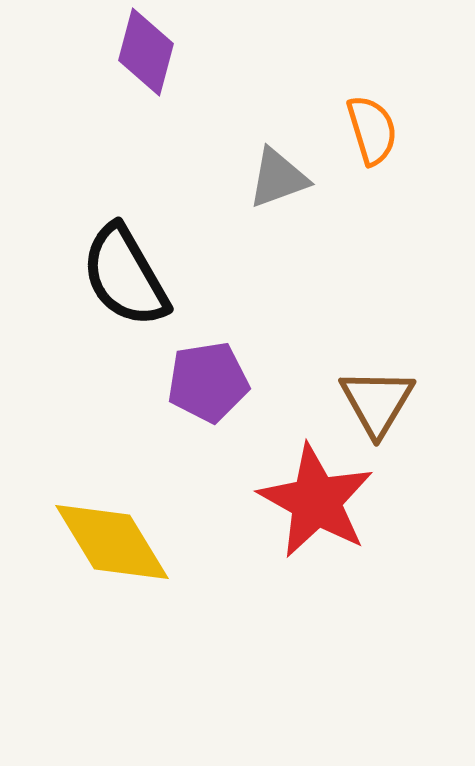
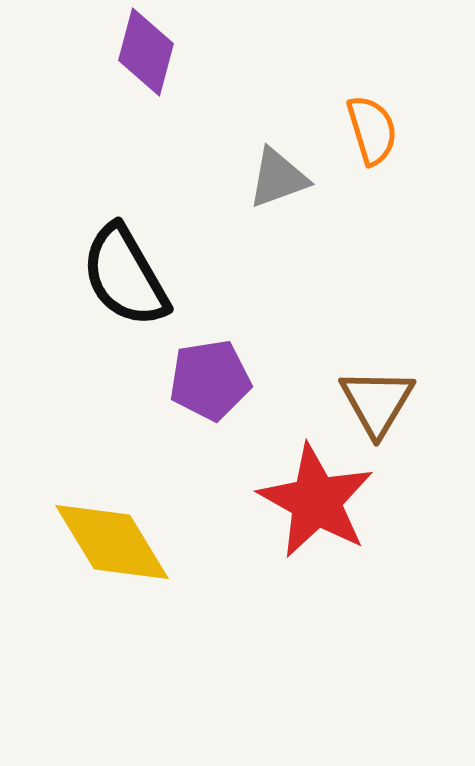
purple pentagon: moved 2 px right, 2 px up
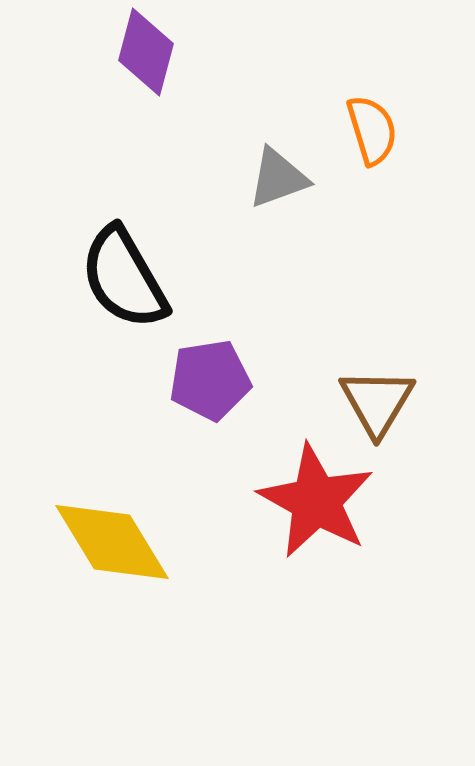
black semicircle: moved 1 px left, 2 px down
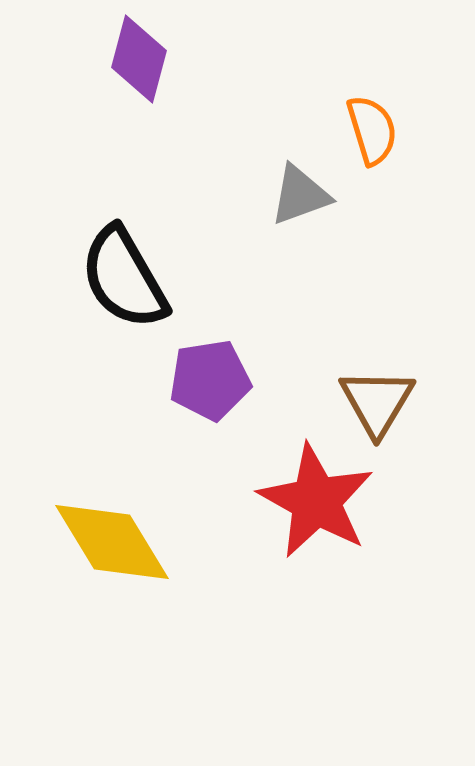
purple diamond: moved 7 px left, 7 px down
gray triangle: moved 22 px right, 17 px down
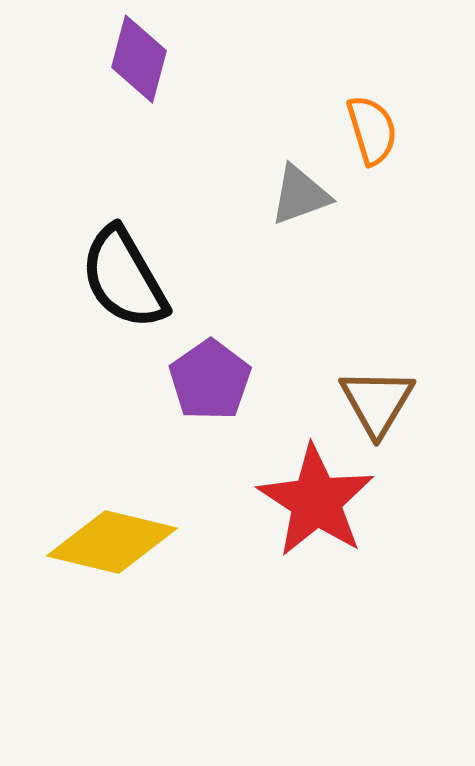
purple pentagon: rotated 26 degrees counterclockwise
red star: rotated 4 degrees clockwise
yellow diamond: rotated 45 degrees counterclockwise
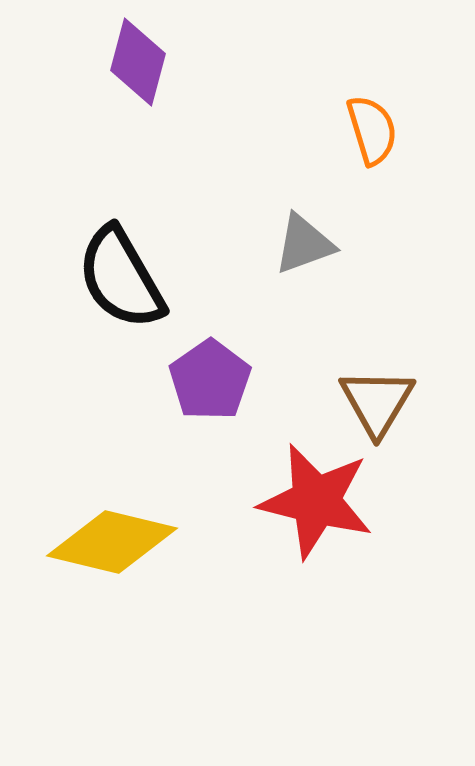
purple diamond: moved 1 px left, 3 px down
gray triangle: moved 4 px right, 49 px down
black semicircle: moved 3 px left
red star: rotated 19 degrees counterclockwise
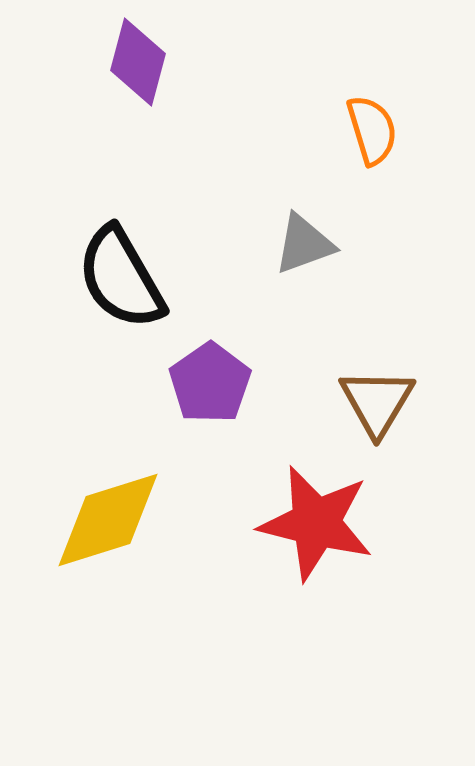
purple pentagon: moved 3 px down
red star: moved 22 px down
yellow diamond: moved 4 px left, 22 px up; rotated 31 degrees counterclockwise
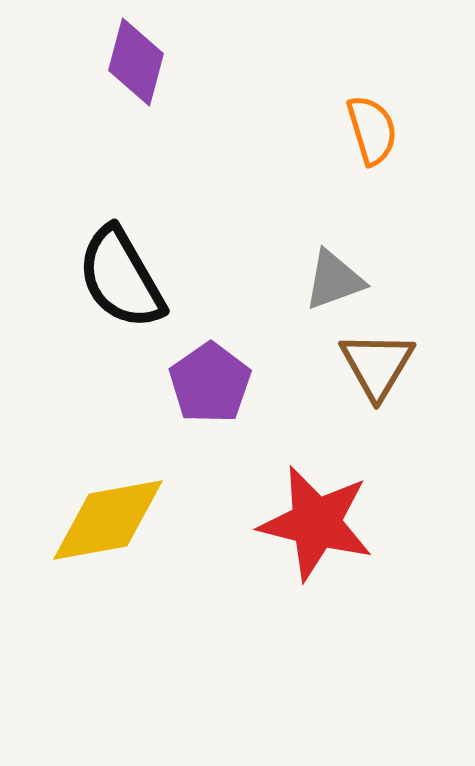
purple diamond: moved 2 px left
gray triangle: moved 30 px right, 36 px down
brown triangle: moved 37 px up
yellow diamond: rotated 7 degrees clockwise
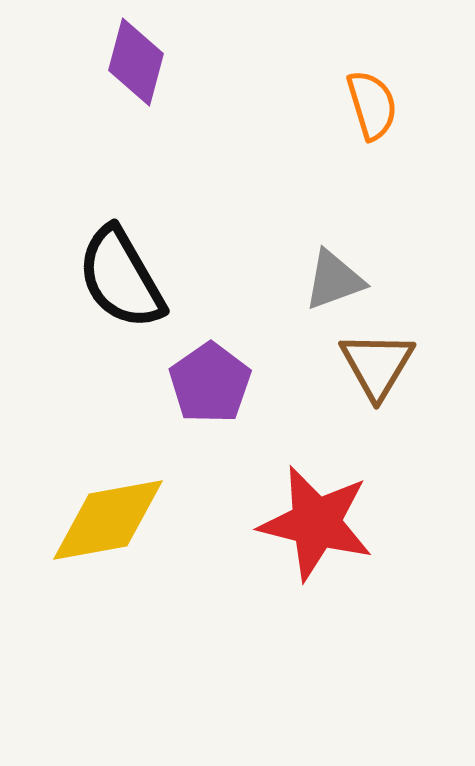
orange semicircle: moved 25 px up
